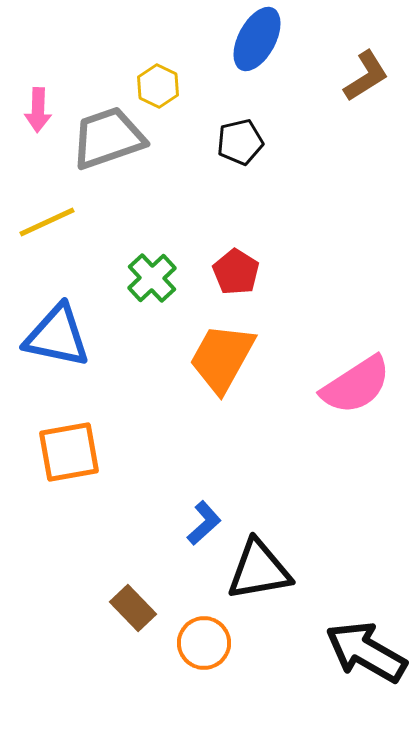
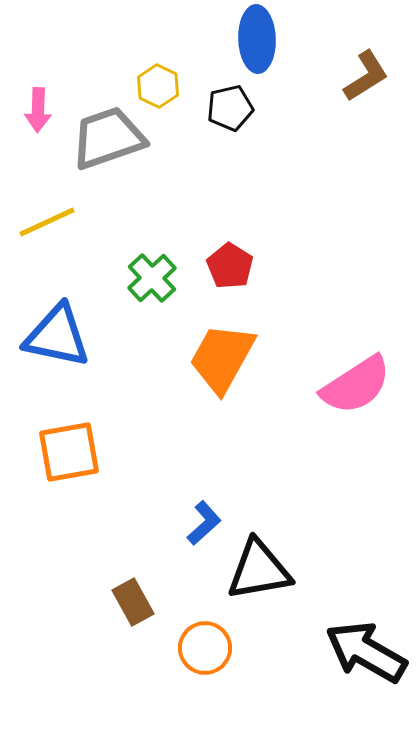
blue ellipse: rotated 30 degrees counterclockwise
black pentagon: moved 10 px left, 34 px up
red pentagon: moved 6 px left, 6 px up
brown rectangle: moved 6 px up; rotated 15 degrees clockwise
orange circle: moved 1 px right, 5 px down
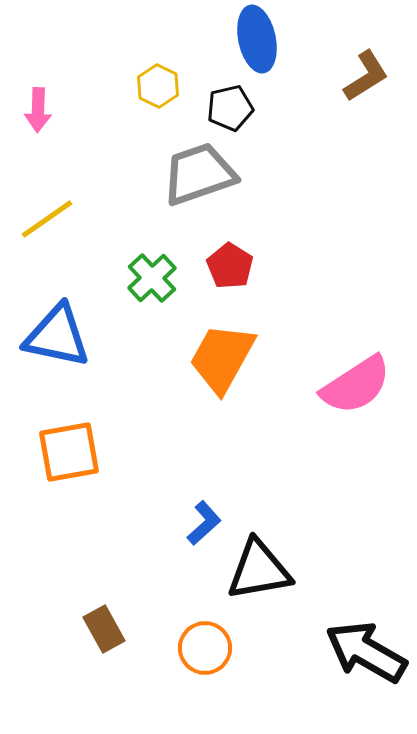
blue ellipse: rotated 10 degrees counterclockwise
gray trapezoid: moved 91 px right, 36 px down
yellow line: moved 3 px up; rotated 10 degrees counterclockwise
brown rectangle: moved 29 px left, 27 px down
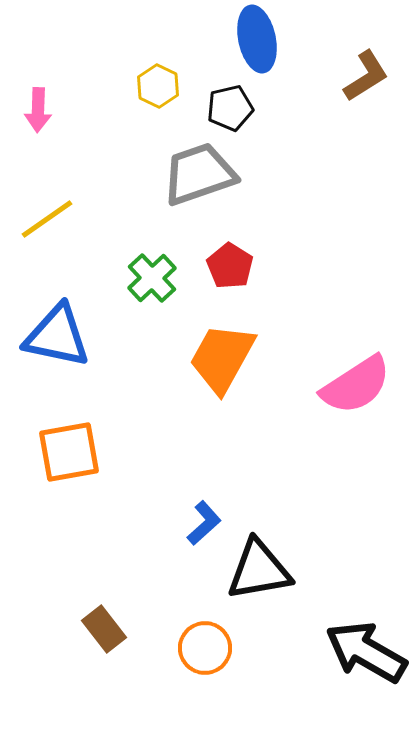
brown rectangle: rotated 9 degrees counterclockwise
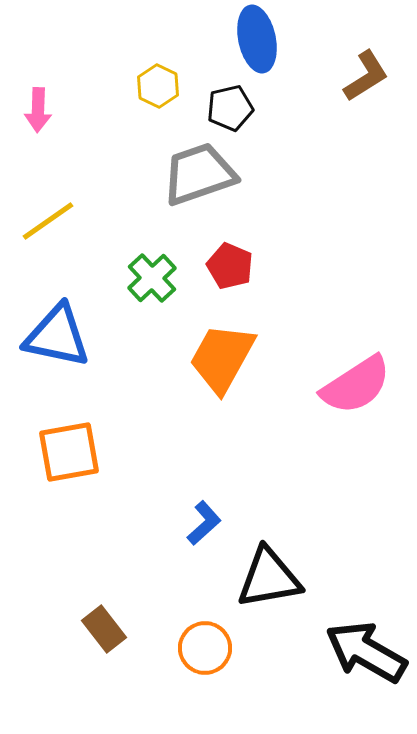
yellow line: moved 1 px right, 2 px down
red pentagon: rotated 9 degrees counterclockwise
black triangle: moved 10 px right, 8 px down
